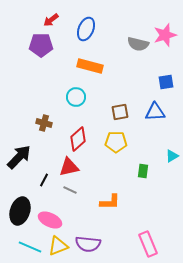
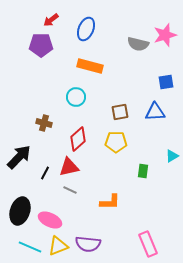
black line: moved 1 px right, 7 px up
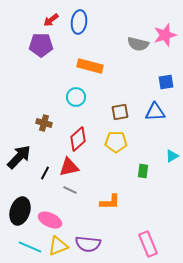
blue ellipse: moved 7 px left, 7 px up; rotated 15 degrees counterclockwise
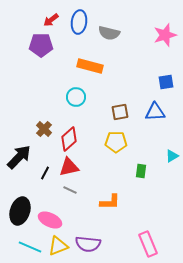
gray semicircle: moved 29 px left, 11 px up
brown cross: moved 6 px down; rotated 28 degrees clockwise
red diamond: moved 9 px left
green rectangle: moved 2 px left
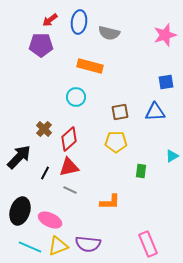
red arrow: moved 1 px left
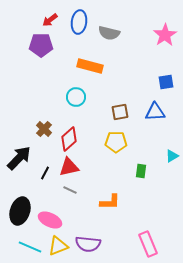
pink star: rotated 15 degrees counterclockwise
black arrow: moved 1 px down
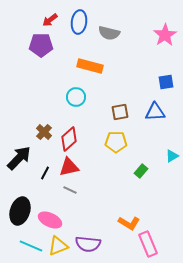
brown cross: moved 3 px down
green rectangle: rotated 32 degrees clockwise
orange L-shape: moved 19 px right, 21 px down; rotated 30 degrees clockwise
cyan line: moved 1 px right, 1 px up
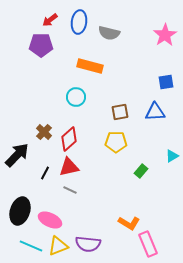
black arrow: moved 2 px left, 3 px up
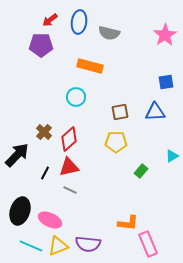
orange L-shape: moved 1 px left; rotated 25 degrees counterclockwise
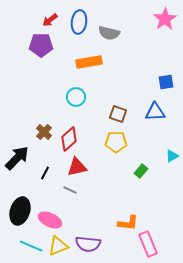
pink star: moved 16 px up
orange rectangle: moved 1 px left, 4 px up; rotated 25 degrees counterclockwise
brown square: moved 2 px left, 2 px down; rotated 30 degrees clockwise
black arrow: moved 3 px down
red triangle: moved 8 px right
